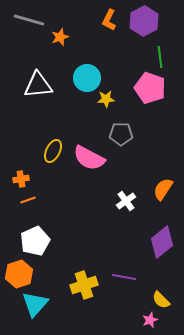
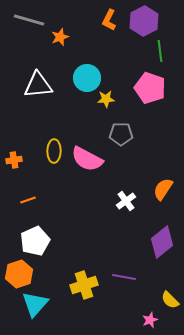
green line: moved 6 px up
yellow ellipse: moved 1 px right; rotated 25 degrees counterclockwise
pink semicircle: moved 2 px left, 1 px down
orange cross: moved 7 px left, 19 px up
yellow semicircle: moved 9 px right
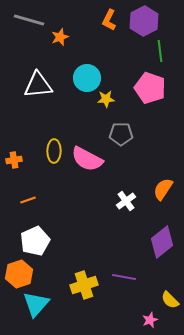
cyan triangle: moved 1 px right
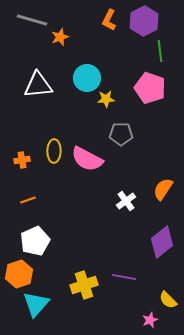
gray line: moved 3 px right
orange cross: moved 8 px right
yellow semicircle: moved 2 px left
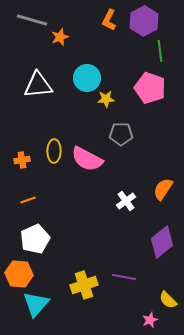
white pentagon: moved 2 px up
orange hexagon: rotated 24 degrees clockwise
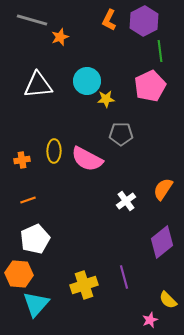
cyan circle: moved 3 px down
pink pentagon: moved 2 px up; rotated 28 degrees clockwise
purple line: rotated 65 degrees clockwise
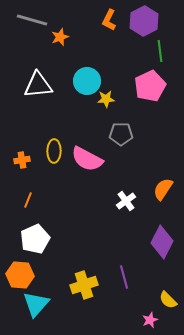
orange line: rotated 49 degrees counterclockwise
purple diamond: rotated 24 degrees counterclockwise
orange hexagon: moved 1 px right, 1 px down
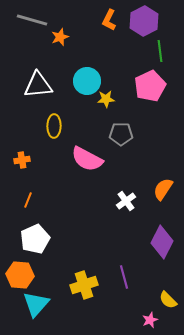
yellow ellipse: moved 25 px up
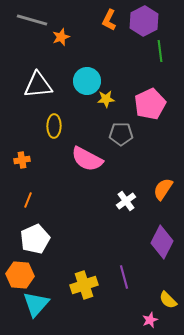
orange star: moved 1 px right
pink pentagon: moved 18 px down
